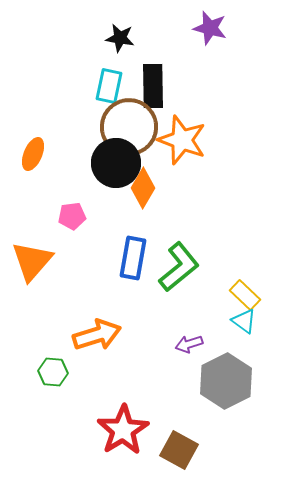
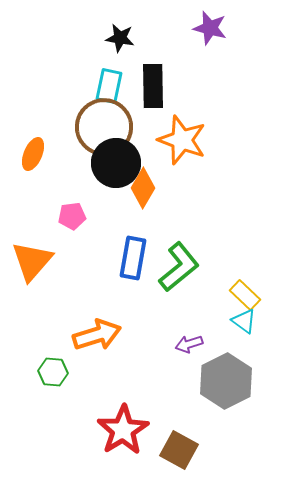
brown circle: moved 25 px left
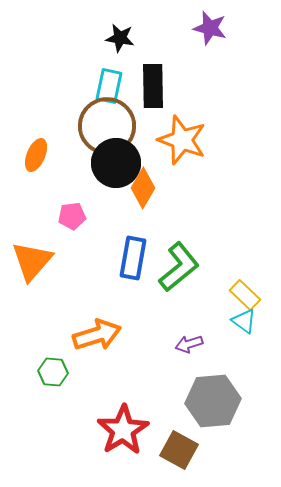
brown circle: moved 3 px right, 1 px up
orange ellipse: moved 3 px right, 1 px down
gray hexagon: moved 13 px left, 20 px down; rotated 22 degrees clockwise
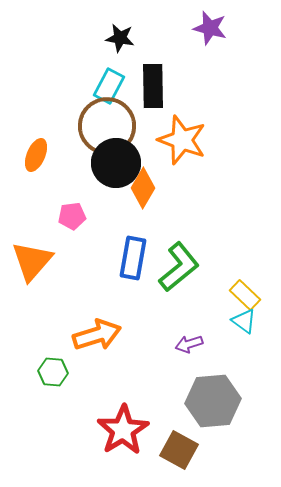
cyan rectangle: rotated 16 degrees clockwise
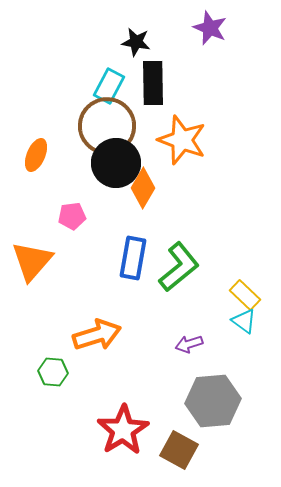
purple star: rotated 8 degrees clockwise
black star: moved 16 px right, 4 px down
black rectangle: moved 3 px up
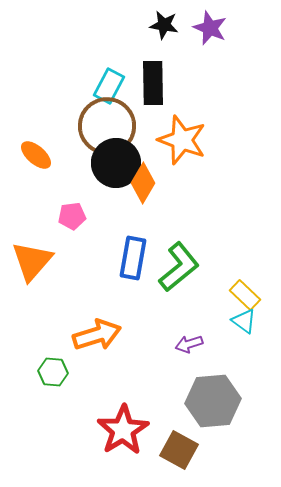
black star: moved 28 px right, 17 px up
orange ellipse: rotated 72 degrees counterclockwise
orange diamond: moved 5 px up
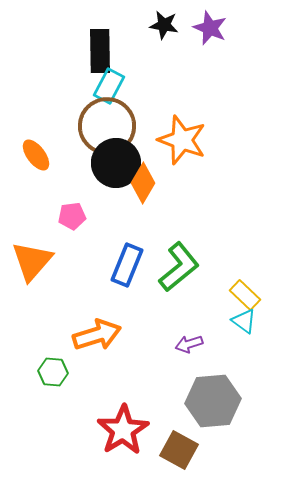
black rectangle: moved 53 px left, 32 px up
orange ellipse: rotated 12 degrees clockwise
blue rectangle: moved 6 px left, 7 px down; rotated 12 degrees clockwise
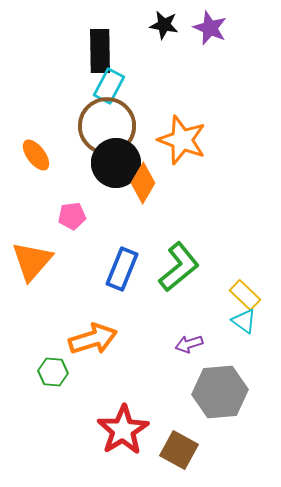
blue rectangle: moved 5 px left, 4 px down
orange arrow: moved 4 px left, 4 px down
gray hexagon: moved 7 px right, 9 px up
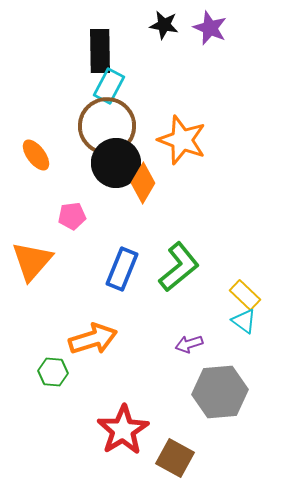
brown square: moved 4 px left, 8 px down
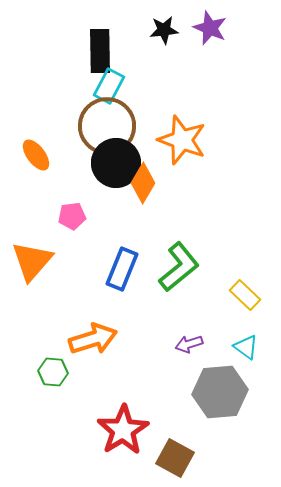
black star: moved 5 px down; rotated 16 degrees counterclockwise
cyan triangle: moved 2 px right, 26 px down
